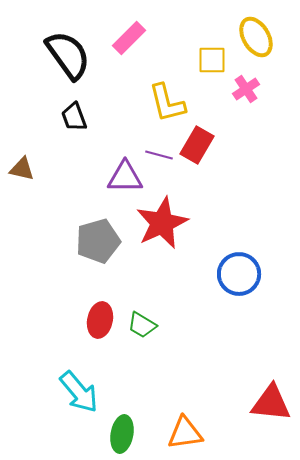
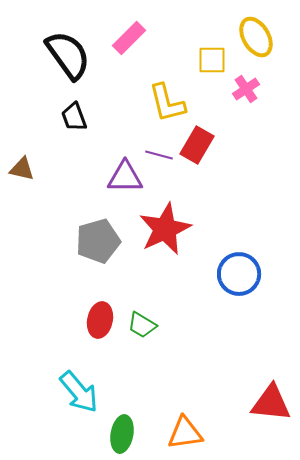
red star: moved 3 px right, 6 px down
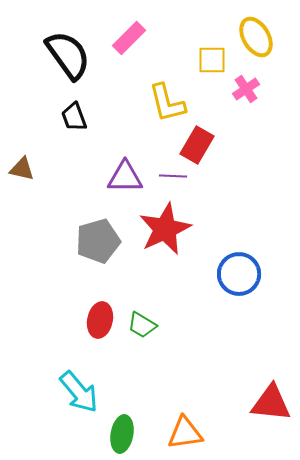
purple line: moved 14 px right, 21 px down; rotated 12 degrees counterclockwise
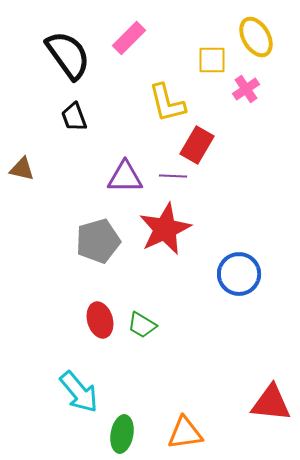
red ellipse: rotated 28 degrees counterclockwise
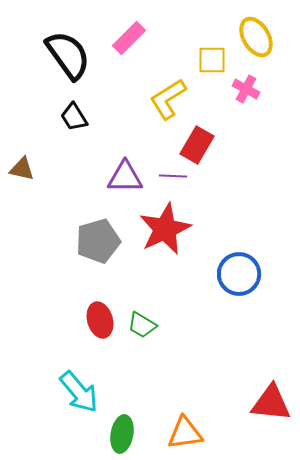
pink cross: rotated 28 degrees counterclockwise
yellow L-shape: moved 1 px right, 4 px up; rotated 72 degrees clockwise
black trapezoid: rotated 12 degrees counterclockwise
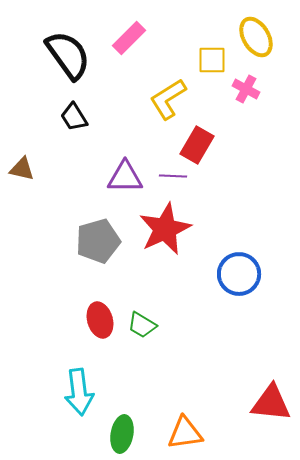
cyan arrow: rotated 33 degrees clockwise
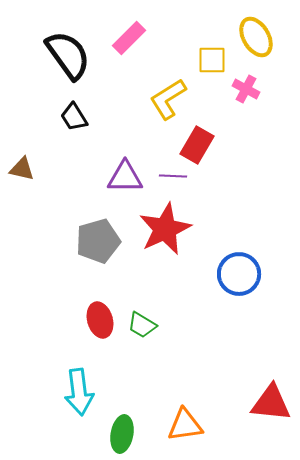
orange triangle: moved 8 px up
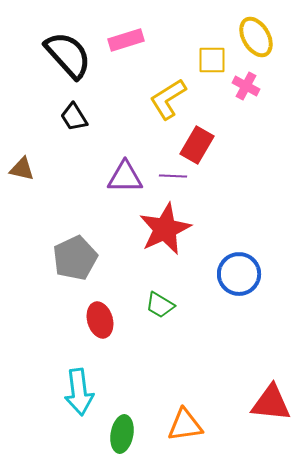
pink rectangle: moved 3 px left, 2 px down; rotated 28 degrees clockwise
black semicircle: rotated 6 degrees counterclockwise
pink cross: moved 3 px up
gray pentagon: moved 23 px left, 17 px down; rotated 9 degrees counterclockwise
green trapezoid: moved 18 px right, 20 px up
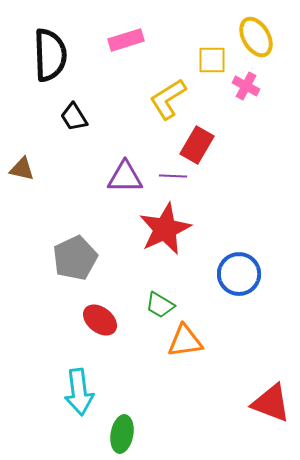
black semicircle: moved 18 px left; rotated 40 degrees clockwise
red ellipse: rotated 36 degrees counterclockwise
red triangle: rotated 15 degrees clockwise
orange triangle: moved 84 px up
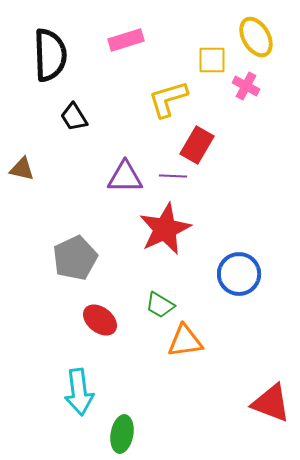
yellow L-shape: rotated 15 degrees clockwise
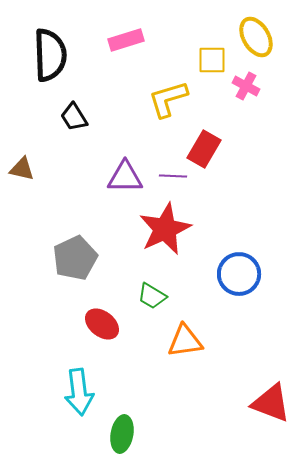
red rectangle: moved 7 px right, 4 px down
green trapezoid: moved 8 px left, 9 px up
red ellipse: moved 2 px right, 4 px down
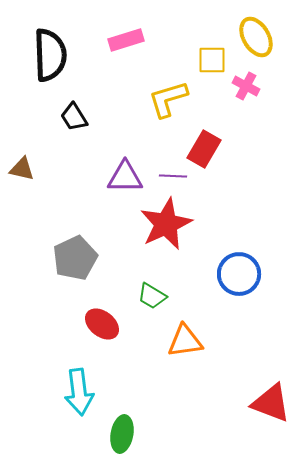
red star: moved 1 px right, 5 px up
